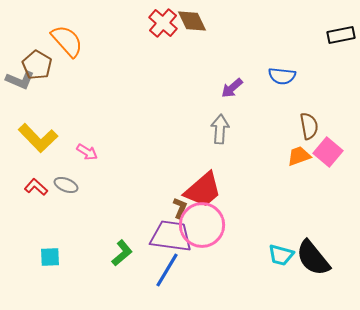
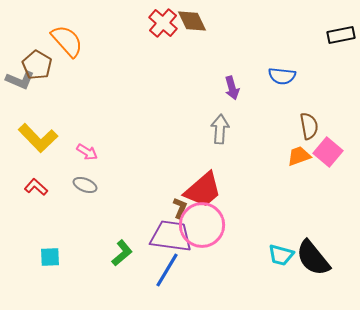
purple arrow: rotated 65 degrees counterclockwise
gray ellipse: moved 19 px right
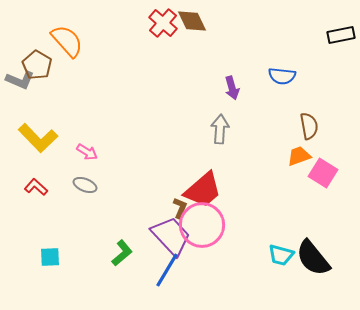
pink square: moved 5 px left, 21 px down; rotated 8 degrees counterclockwise
purple trapezoid: rotated 39 degrees clockwise
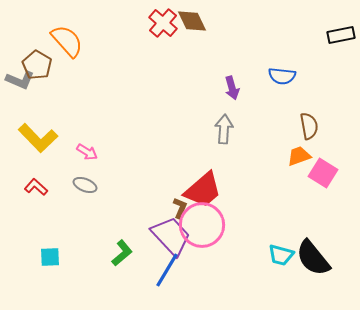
gray arrow: moved 4 px right
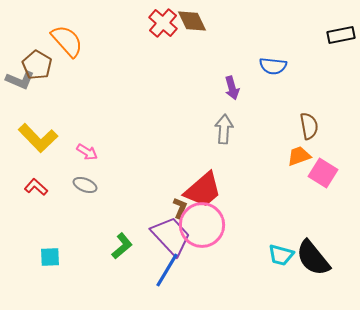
blue semicircle: moved 9 px left, 10 px up
green L-shape: moved 7 px up
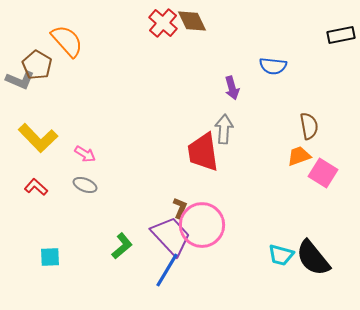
pink arrow: moved 2 px left, 2 px down
red trapezoid: moved 38 px up; rotated 123 degrees clockwise
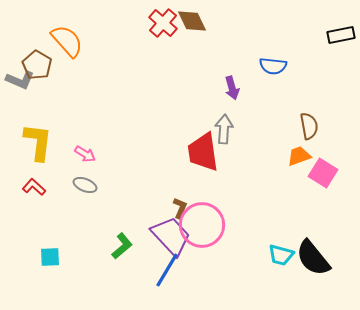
yellow L-shape: moved 4 px down; rotated 129 degrees counterclockwise
red L-shape: moved 2 px left
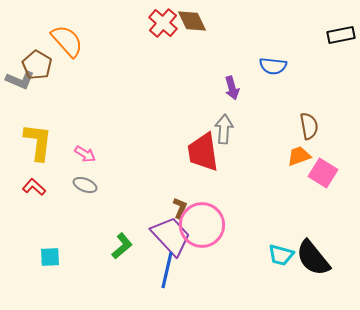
blue line: rotated 18 degrees counterclockwise
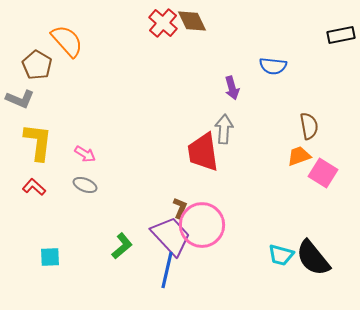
gray L-shape: moved 19 px down
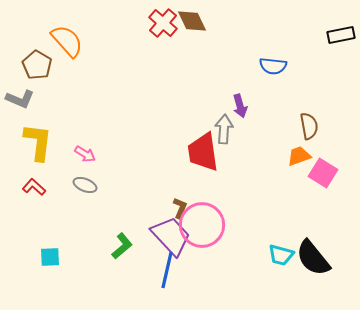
purple arrow: moved 8 px right, 18 px down
